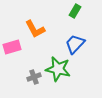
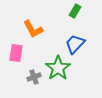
orange L-shape: moved 2 px left
pink rectangle: moved 4 px right, 6 px down; rotated 66 degrees counterclockwise
green star: moved 1 px up; rotated 25 degrees clockwise
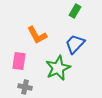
orange L-shape: moved 4 px right, 6 px down
pink rectangle: moved 3 px right, 8 px down
green star: rotated 10 degrees clockwise
gray cross: moved 9 px left, 10 px down; rotated 32 degrees clockwise
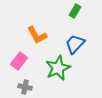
pink rectangle: rotated 30 degrees clockwise
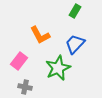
orange L-shape: moved 3 px right
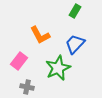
gray cross: moved 2 px right
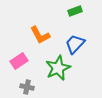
green rectangle: rotated 40 degrees clockwise
pink rectangle: rotated 18 degrees clockwise
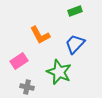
green star: moved 1 px right, 4 px down; rotated 25 degrees counterclockwise
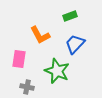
green rectangle: moved 5 px left, 5 px down
pink rectangle: moved 2 px up; rotated 48 degrees counterclockwise
green star: moved 2 px left, 1 px up
